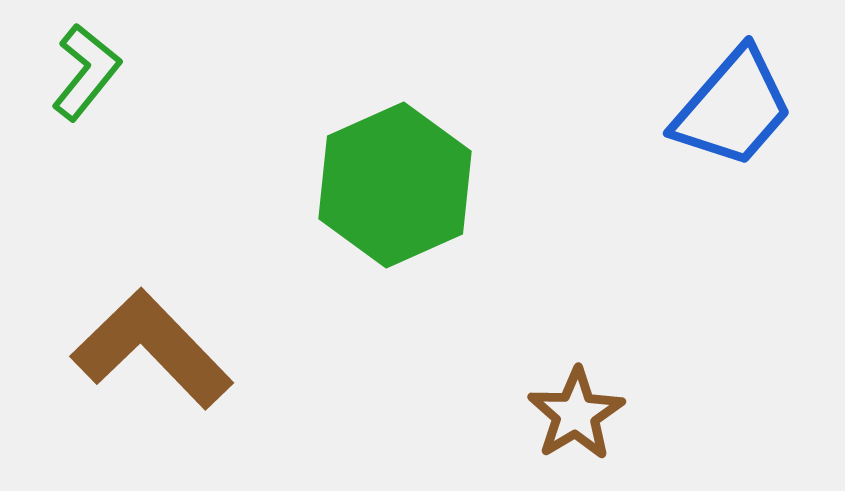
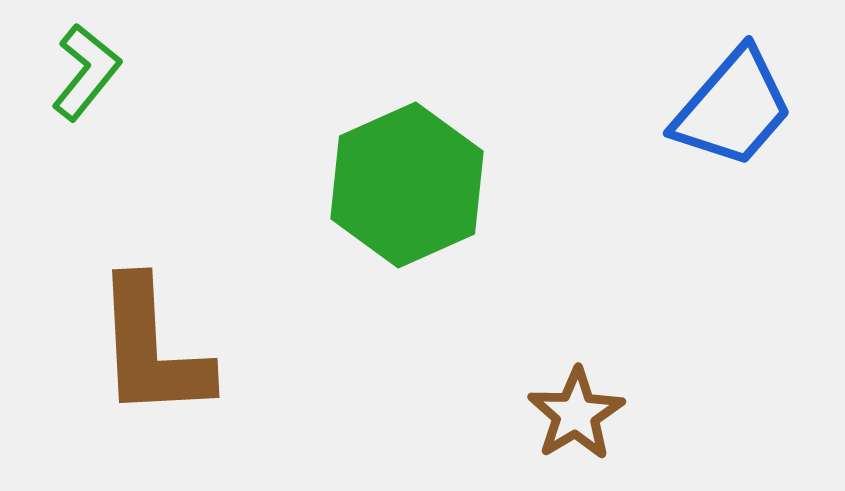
green hexagon: moved 12 px right
brown L-shape: rotated 139 degrees counterclockwise
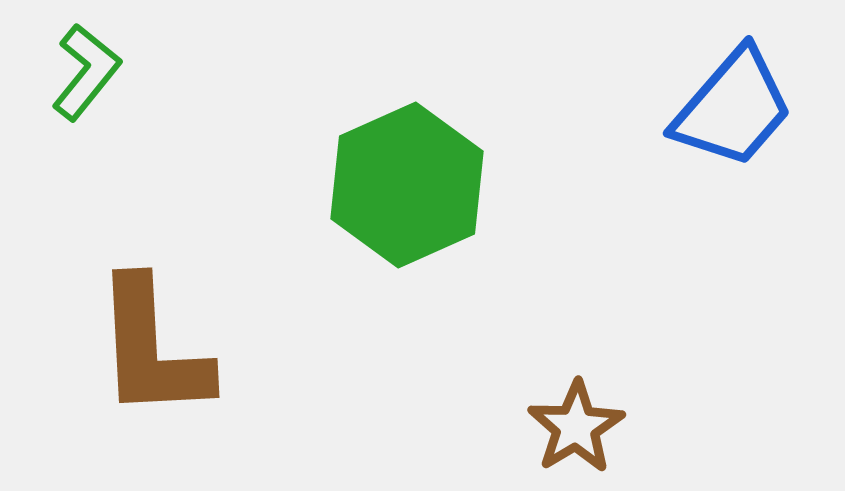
brown star: moved 13 px down
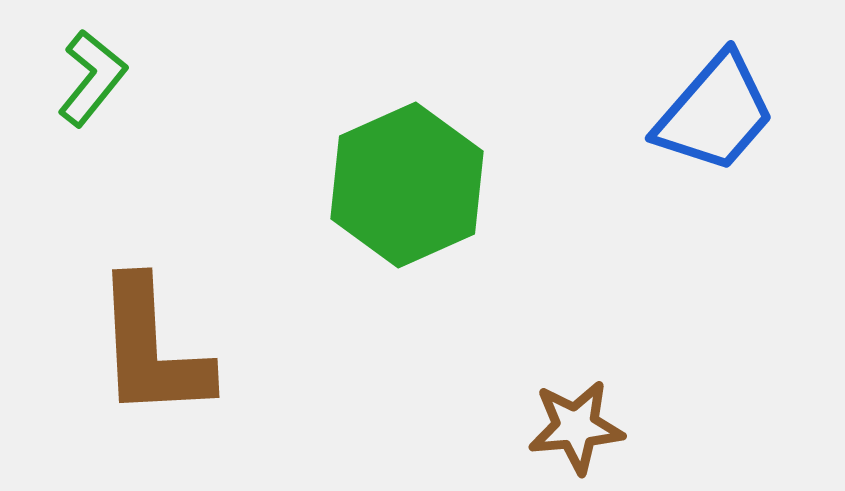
green L-shape: moved 6 px right, 6 px down
blue trapezoid: moved 18 px left, 5 px down
brown star: rotated 26 degrees clockwise
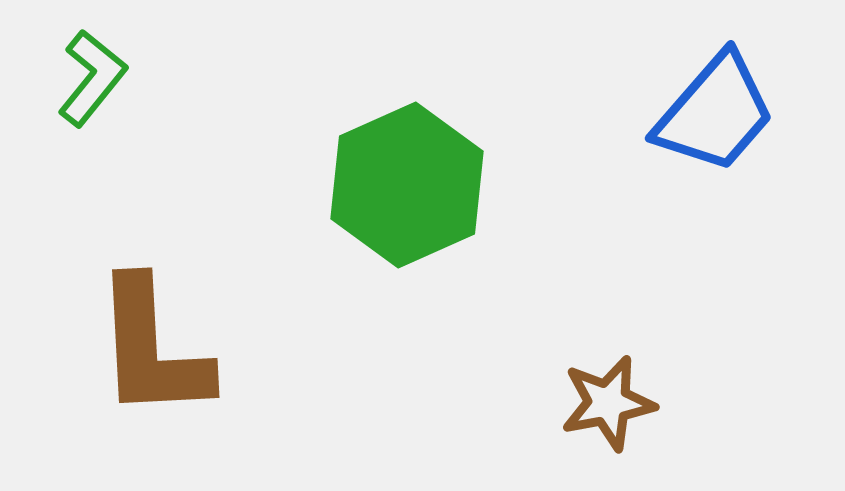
brown star: moved 32 px right, 24 px up; rotated 6 degrees counterclockwise
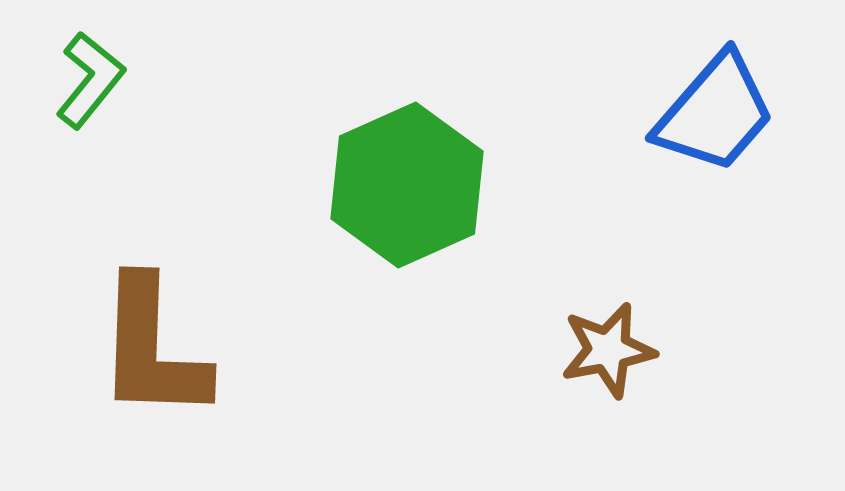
green L-shape: moved 2 px left, 2 px down
brown L-shape: rotated 5 degrees clockwise
brown star: moved 53 px up
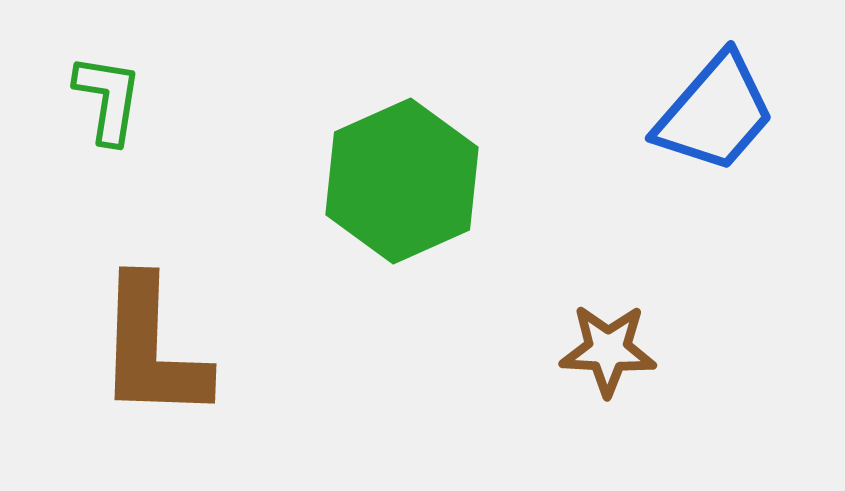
green L-shape: moved 18 px right, 19 px down; rotated 30 degrees counterclockwise
green hexagon: moved 5 px left, 4 px up
brown star: rotated 14 degrees clockwise
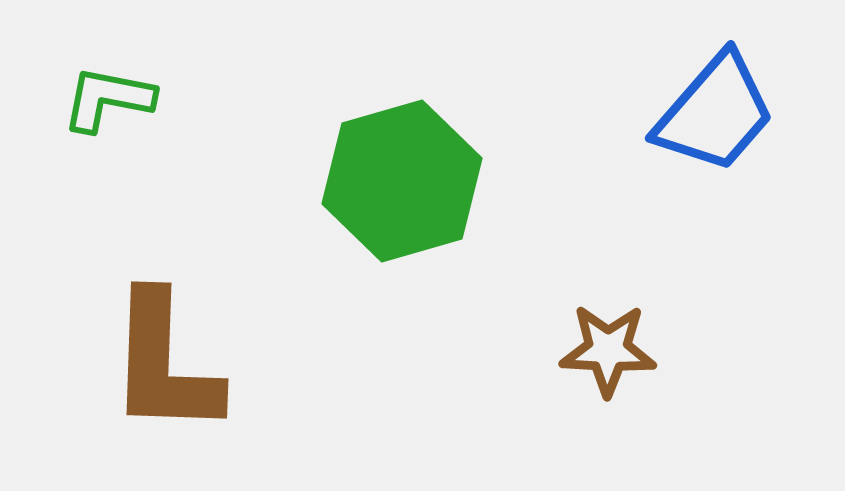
green L-shape: rotated 88 degrees counterclockwise
green hexagon: rotated 8 degrees clockwise
brown L-shape: moved 12 px right, 15 px down
